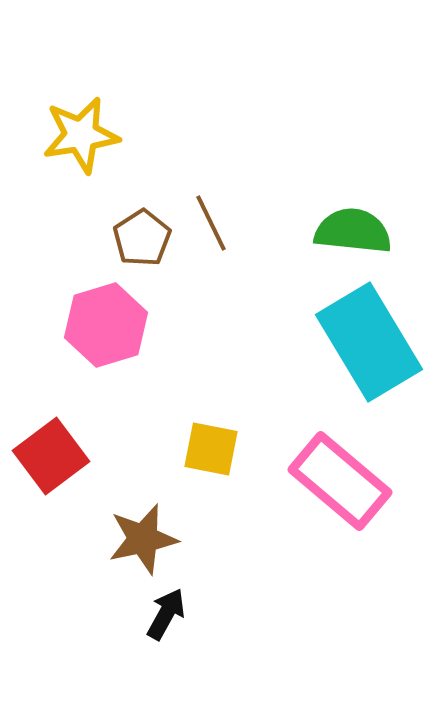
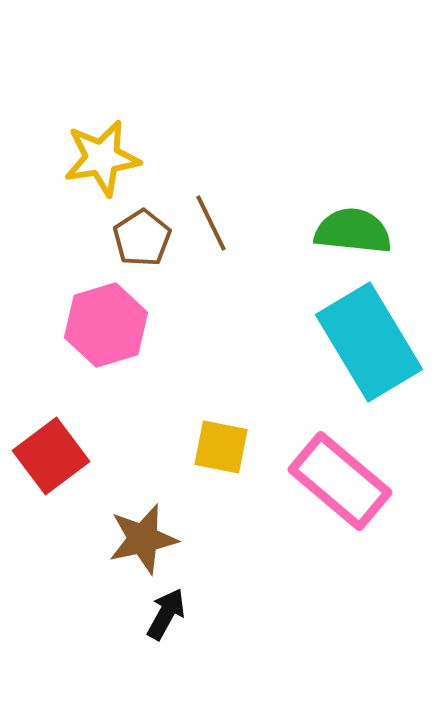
yellow star: moved 21 px right, 23 px down
yellow square: moved 10 px right, 2 px up
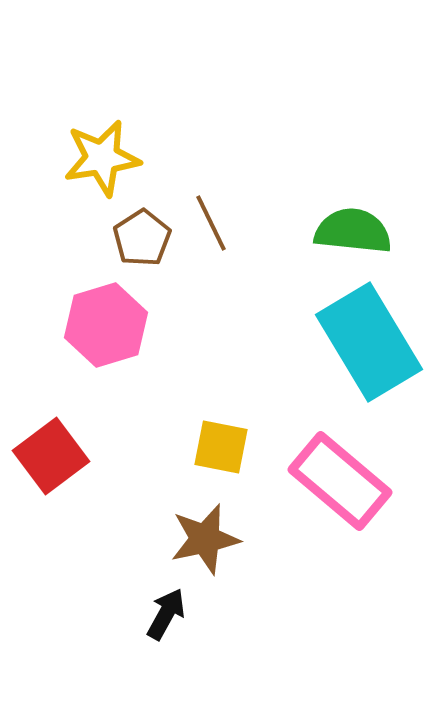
brown star: moved 62 px right
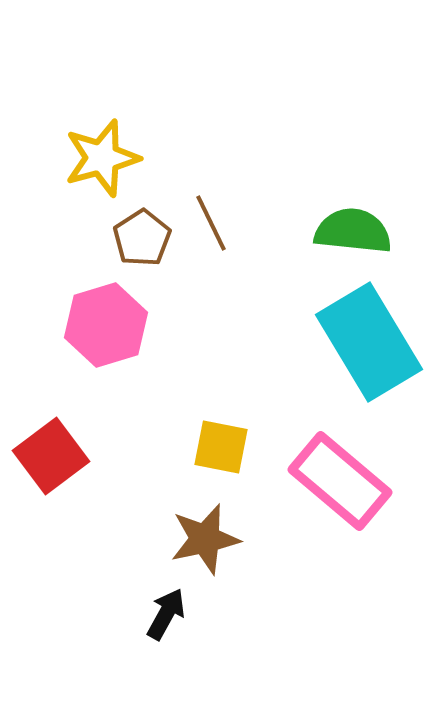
yellow star: rotated 6 degrees counterclockwise
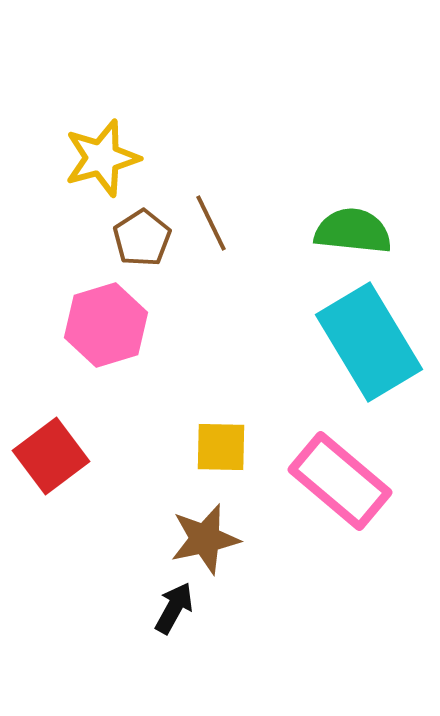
yellow square: rotated 10 degrees counterclockwise
black arrow: moved 8 px right, 6 px up
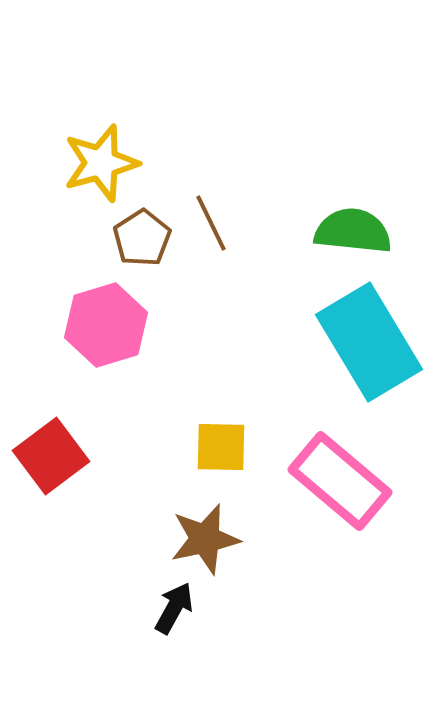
yellow star: moved 1 px left, 5 px down
